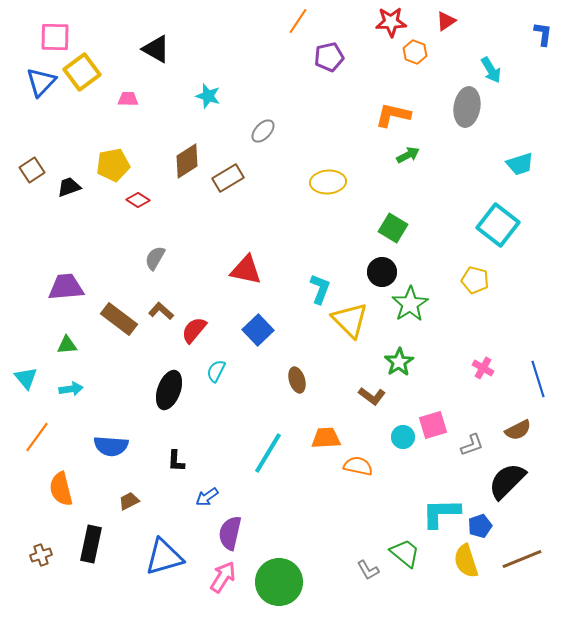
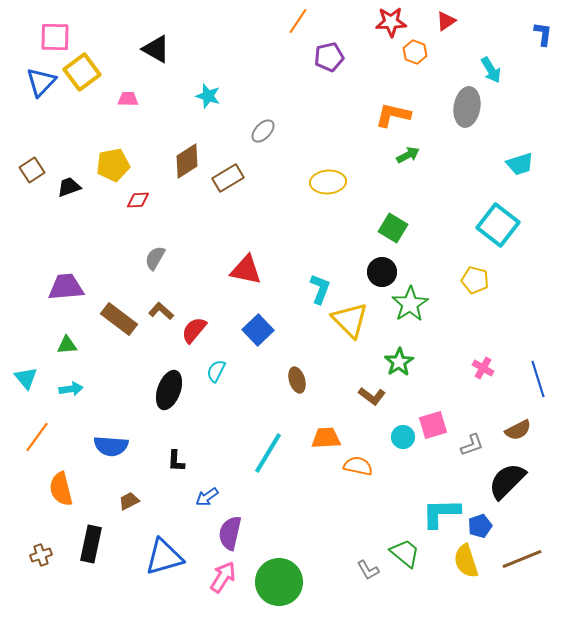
red diamond at (138, 200): rotated 35 degrees counterclockwise
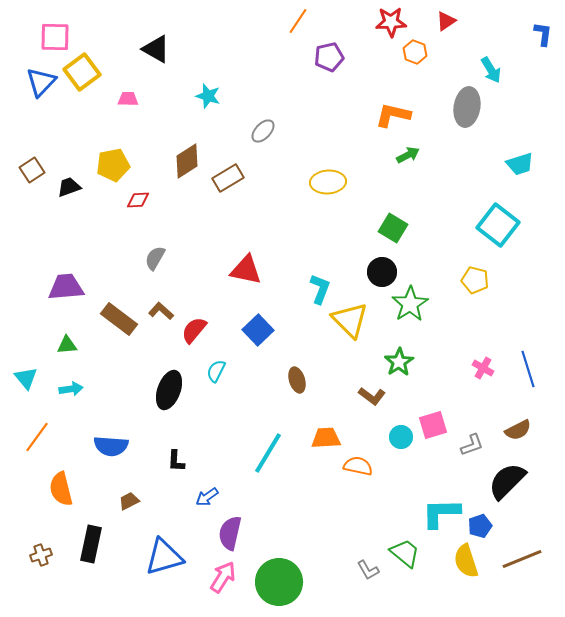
blue line at (538, 379): moved 10 px left, 10 px up
cyan circle at (403, 437): moved 2 px left
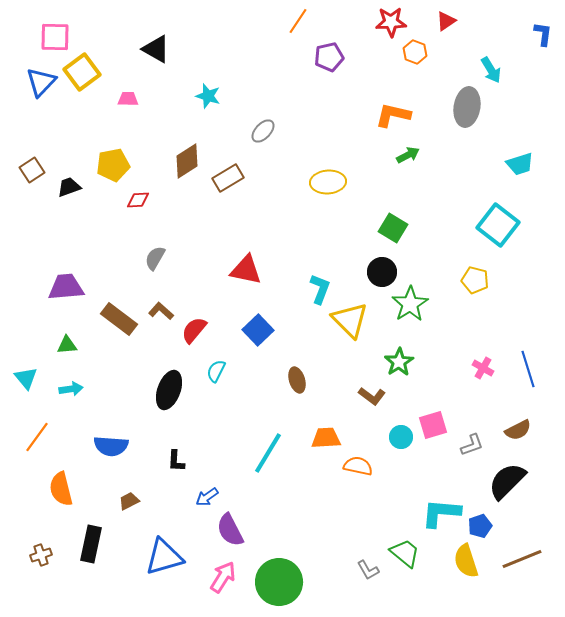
cyan L-shape at (441, 513): rotated 6 degrees clockwise
purple semicircle at (230, 533): moved 3 px up; rotated 40 degrees counterclockwise
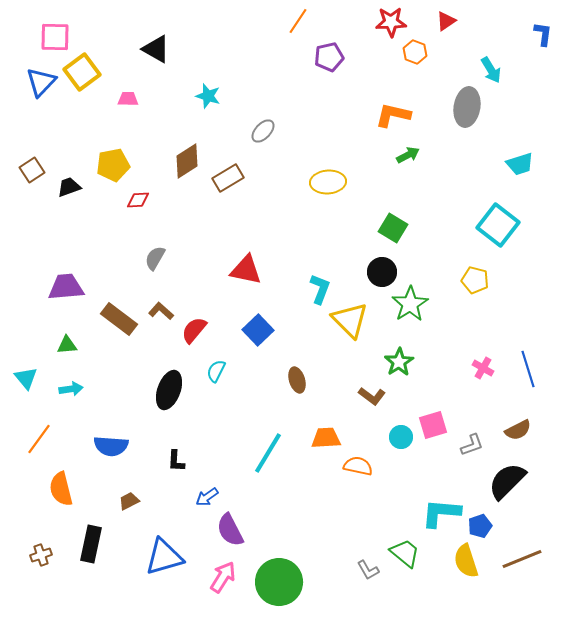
orange line at (37, 437): moved 2 px right, 2 px down
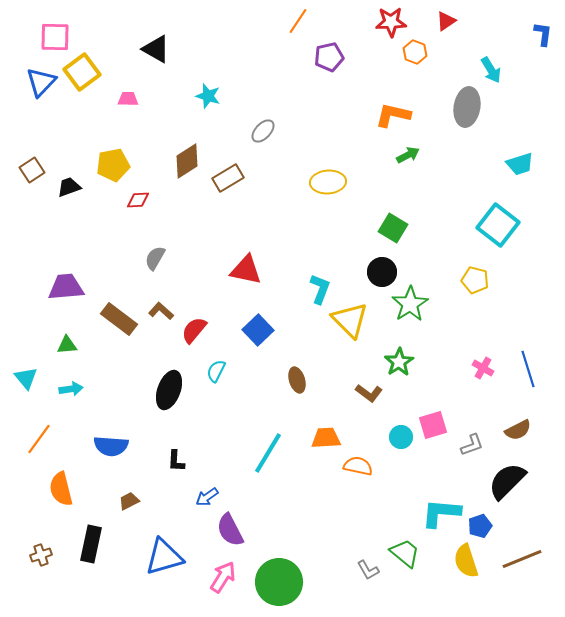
brown L-shape at (372, 396): moved 3 px left, 3 px up
